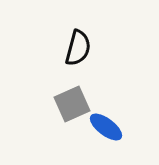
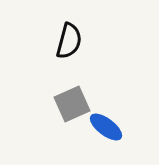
black semicircle: moved 9 px left, 7 px up
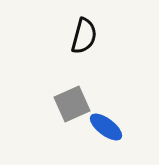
black semicircle: moved 15 px right, 5 px up
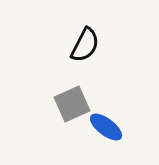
black semicircle: moved 1 px right, 9 px down; rotated 12 degrees clockwise
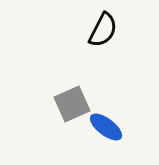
black semicircle: moved 18 px right, 15 px up
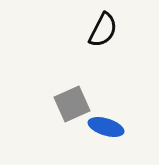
blue ellipse: rotated 20 degrees counterclockwise
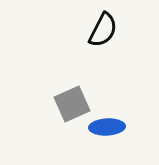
blue ellipse: moved 1 px right; rotated 20 degrees counterclockwise
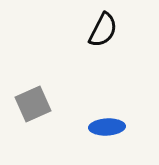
gray square: moved 39 px left
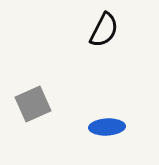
black semicircle: moved 1 px right
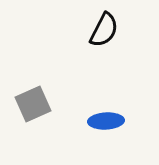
blue ellipse: moved 1 px left, 6 px up
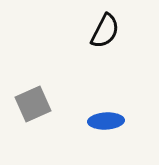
black semicircle: moved 1 px right, 1 px down
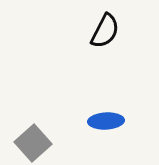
gray square: moved 39 px down; rotated 18 degrees counterclockwise
